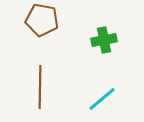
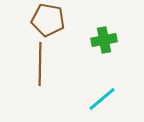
brown pentagon: moved 6 px right
brown line: moved 23 px up
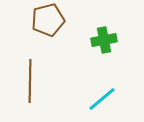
brown pentagon: rotated 24 degrees counterclockwise
brown line: moved 10 px left, 17 px down
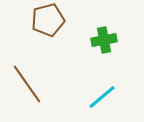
brown line: moved 3 px left, 3 px down; rotated 36 degrees counterclockwise
cyan line: moved 2 px up
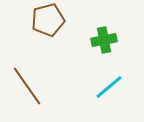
brown line: moved 2 px down
cyan line: moved 7 px right, 10 px up
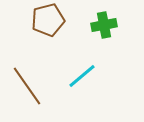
green cross: moved 15 px up
cyan line: moved 27 px left, 11 px up
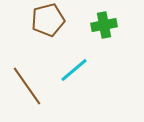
cyan line: moved 8 px left, 6 px up
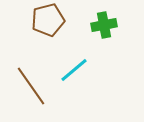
brown line: moved 4 px right
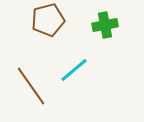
green cross: moved 1 px right
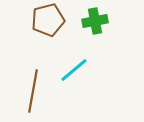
green cross: moved 10 px left, 4 px up
brown line: moved 2 px right, 5 px down; rotated 45 degrees clockwise
